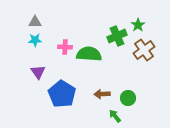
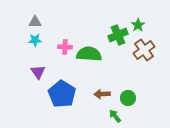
green cross: moved 1 px right, 1 px up
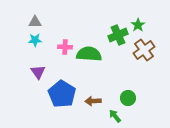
brown arrow: moved 9 px left, 7 px down
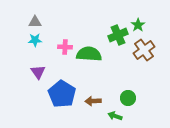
green arrow: rotated 32 degrees counterclockwise
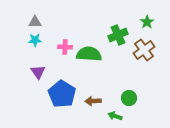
green star: moved 9 px right, 3 px up
green circle: moved 1 px right
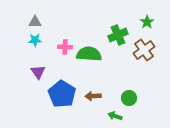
brown arrow: moved 5 px up
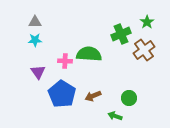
green cross: moved 3 px right, 1 px up
pink cross: moved 14 px down
brown arrow: rotated 21 degrees counterclockwise
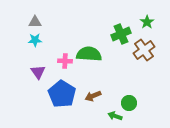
green circle: moved 5 px down
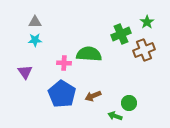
brown cross: rotated 15 degrees clockwise
pink cross: moved 1 px left, 2 px down
purple triangle: moved 13 px left
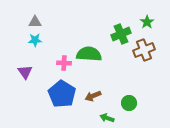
green arrow: moved 8 px left, 2 px down
